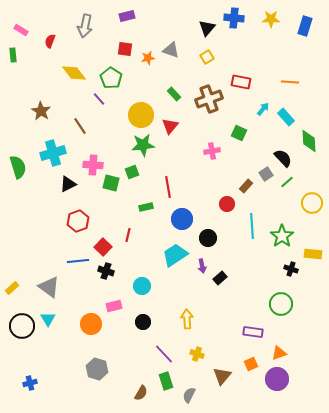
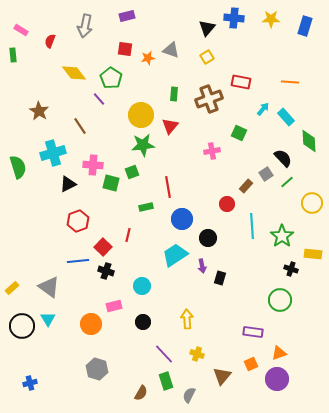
green rectangle at (174, 94): rotated 48 degrees clockwise
brown star at (41, 111): moved 2 px left
black rectangle at (220, 278): rotated 32 degrees counterclockwise
green circle at (281, 304): moved 1 px left, 4 px up
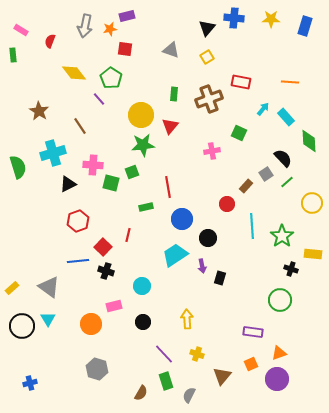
orange star at (148, 58): moved 38 px left, 29 px up
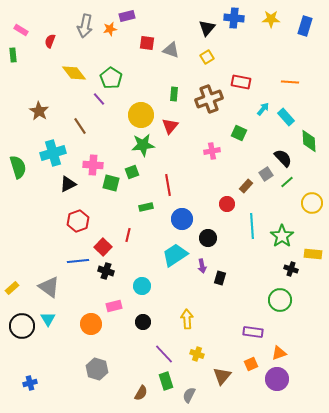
red square at (125, 49): moved 22 px right, 6 px up
red line at (168, 187): moved 2 px up
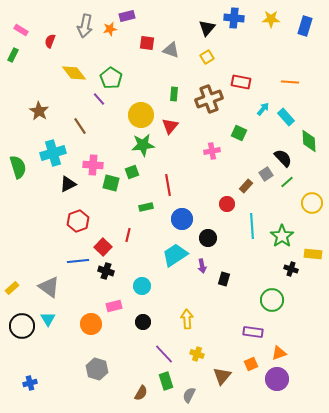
green rectangle at (13, 55): rotated 32 degrees clockwise
black rectangle at (220, 278): moved 4 px right, 1 px down
green circle at (280, 300): moved 8 px left
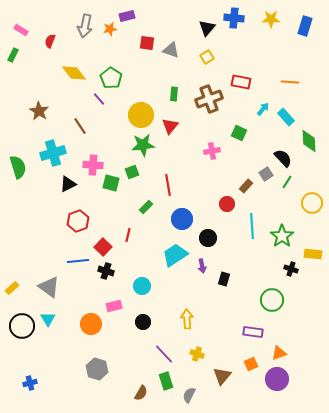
green line at (287, 182): rotated 16 degrees counterclockwise
green rectangle at (146, 207): rotated 32 degrees counterclockwise
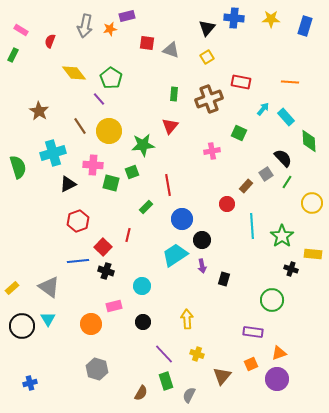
yellow circle at (141, 115): moved 32 px left, 16 px down
black circle at (208, 238): moved 6 px left, 2 px down
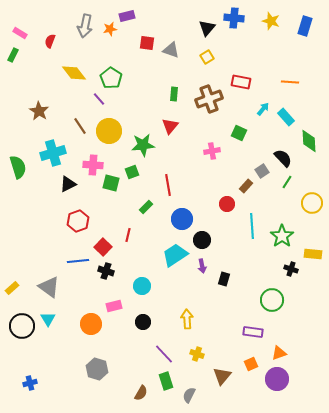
yellow star at (271, 19): moved 2 px down; rotated 18 degrees clockwise
pink rectangle at (21, 30): moved 1 px left, 3 px down
gray square at (266, 174): moved 4 px left, 3 px up
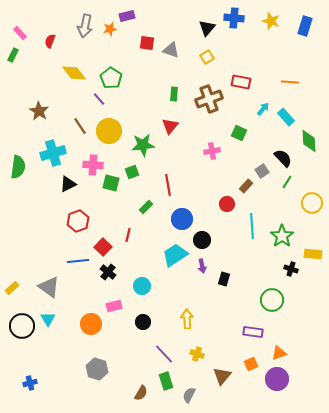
pink rectangle at (20, 33): rotated 16 degrees clockwise
green semicircle at (18, 167): rotated 25 degrees clockwise
black cross at (106, 271): moved 2 px right, 1 px down; rotated 21 degrees clockwise
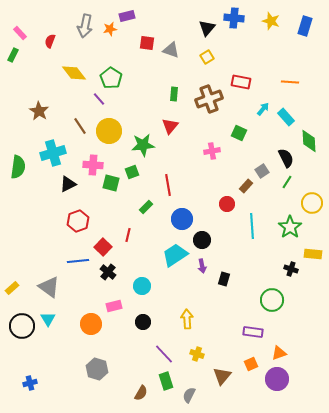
black semicircle at (283, 158): moved 3 px right; rotated 18 degrees clockwise
green star at (282, 236): moved 8 px right, 9 px up
